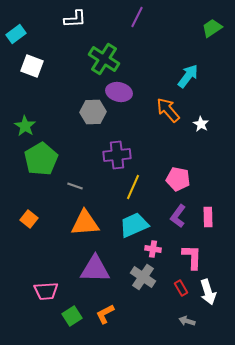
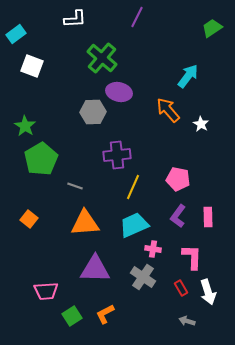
green cross: moved 2 px left, 1 px up; rotated 8 degrees clockwise
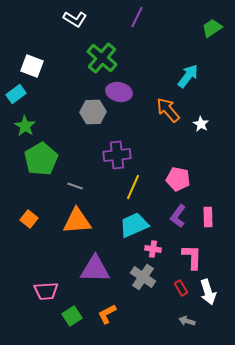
white L-shape: rotated 35 degrees clockwise
cyan rectangle: moved 60 px down
orange triangle: moved 8 px left, 2 px up
orange L-shape: moved 2 px right
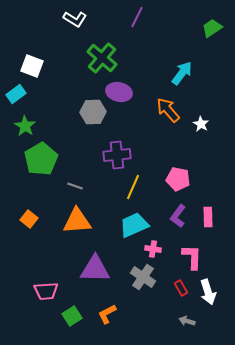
cyan arrow: moved 6 px left, 3 px up
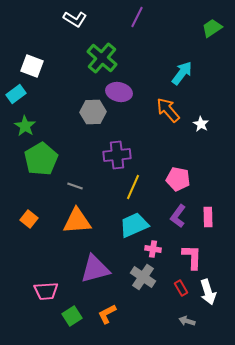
purple triangle: rotated 16 degrees counterclockwise
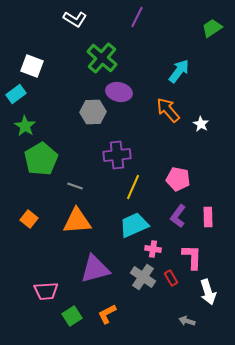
cyan arrow: moved 3 px left, 2 px up
red rectangle: moved 10 px left, 10 px up
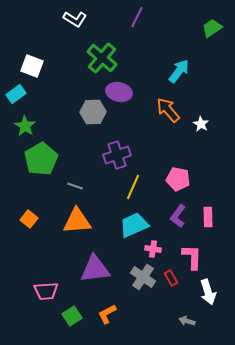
purple cross: rotated 12 degrees counterclockwise
purple triangle: rotated 8 degrees clockwise
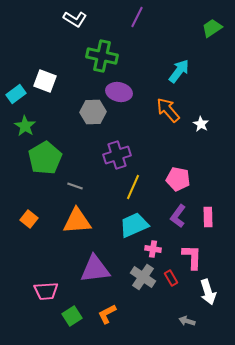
green cross: moved 2 px up; rotated 28 degrees counterclockwise
white square: moved 13 px right, 15 px down
green pentagon: moved 4 px right, 1 px up
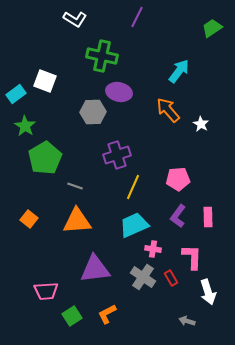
pink pentagon: rotated 15 degrees counterclockwise
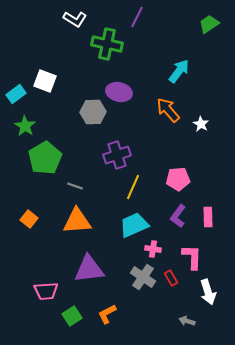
green trapezoid: moved 3 px left, 4 px up
green cross: moved 5 px right, 12 px up
purple triangle: moved 6 px left
